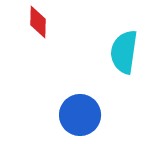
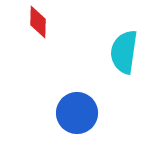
blue circle: moved 3 px left, 2 px up
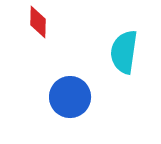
blue circle: moved 7 px left, 16 px up
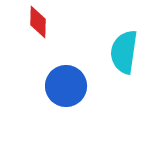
blue circle: moved 4 px left, 11 px up
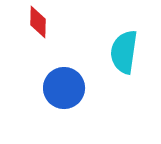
blue circle: moved 2 px left, 2 px down
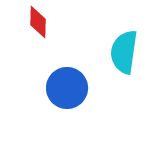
blue circle: moved 3 px right
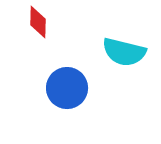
cyan semicircle: rotated 84 degrees counterclockwise
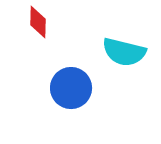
blue circle: moved 4 px right
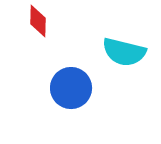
red diamond: moved 1 px up
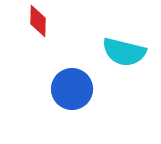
blue circle: moved 1 px right, 1 px down
